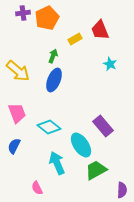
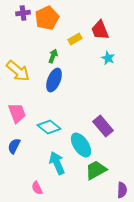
cyan star: moved 2 px left, 6 px up
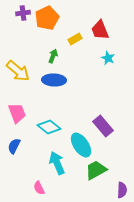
blue ellipse: rotated 70 degrees clockwise
pink semicircle: moved 2 px right
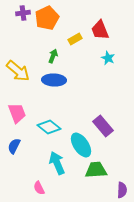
green trapezoid: rotated 25 degrees clockwise
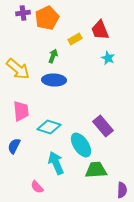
yellow arrow: moved 2 px up
pink trapezoid: moved 4 px right, 2 px up; rotated 15 degrees clockwise
cyan diamond: rotated 20 degrees counterclockwise
cyan arrow: moved 1 px left
pink semicircle: moved 2 px left, 1 px up; rotated 16 degrees counterclockwise
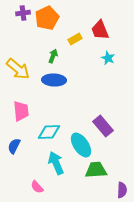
cyan diamond: moved 5 px down; rotated 20 degrees counterclockwise
